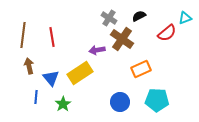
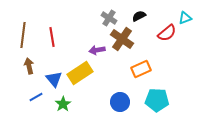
blue triangle: moved 3 px right, 1 px down
blue line: rotated 56 degrees clockwise
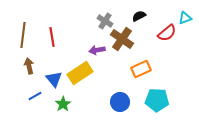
gray cross: moved 4 px left, 3 px down
blue line: moved 1 px left, 1 px up
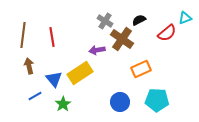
black semicircle: moved 4 px down
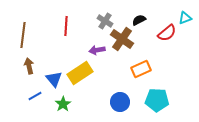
red line: moved 14 px right, 11 px up; rotated 12 degrees clockwise
